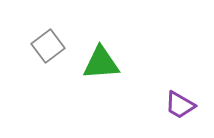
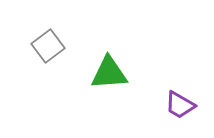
green triangle: moved 8 px right, 10 px down
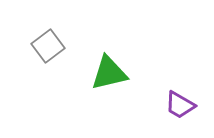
green triangle: rotated 9 degrees counterclockwise
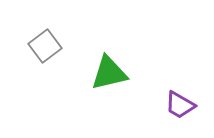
gray square: moved 3 px left
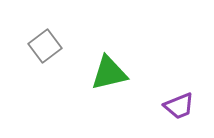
purple trapezoid: moved 1 px left, 1 px down; rotated 52 degrees counterclockwise
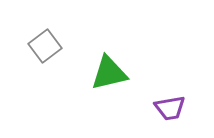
purple trapezoid: moved 9 px left, 2 px down; rotated 12 degrees clockwise
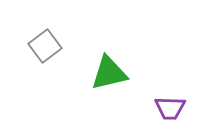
purple trapezoid: rotated 12 degrees clockwise
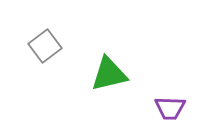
green triangle: moved 1 px down
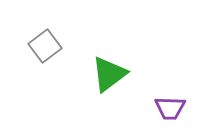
green triangle: rotated 24 degrees counterclockwise
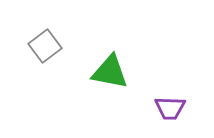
green triangle: moved 1 px right, 2 px up; rotated 48 degrees clockwise
